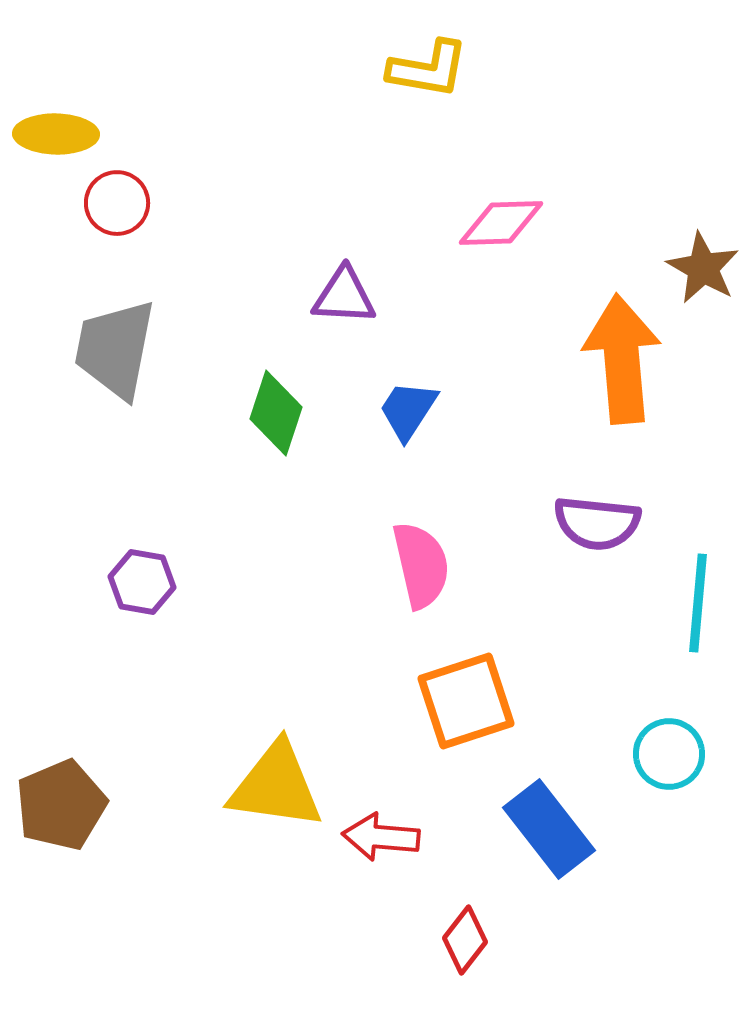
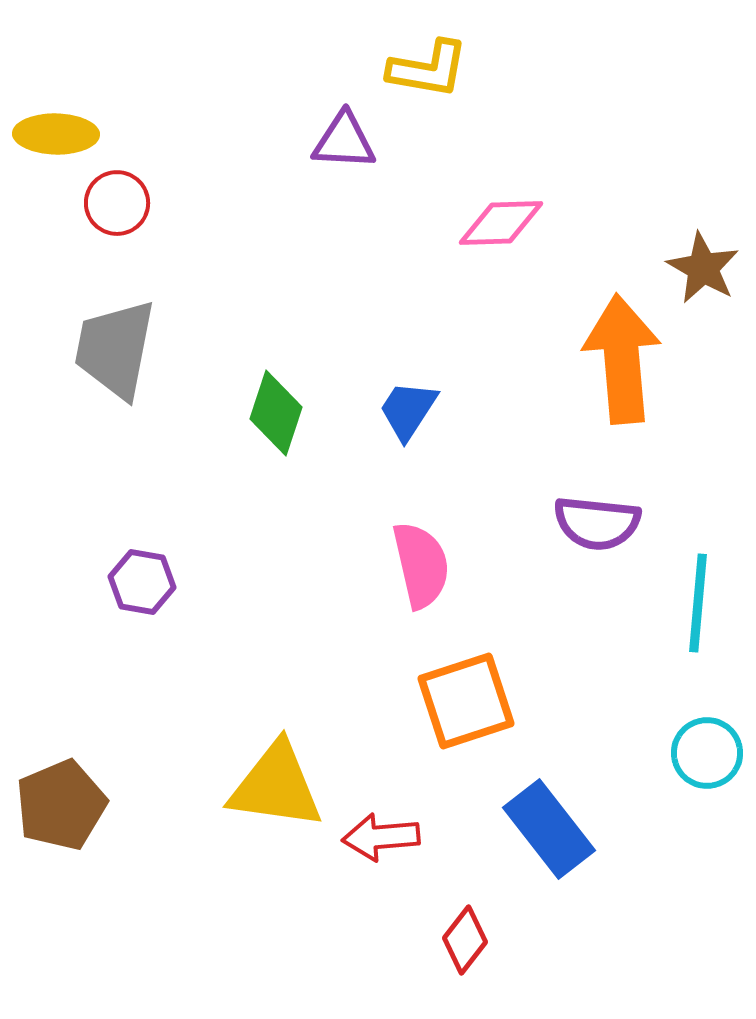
purple triangle: moved 155 px up
cyan circle: moved 38 px right, 1 px up
red arrow: rotated 10 degrees counterclockwise
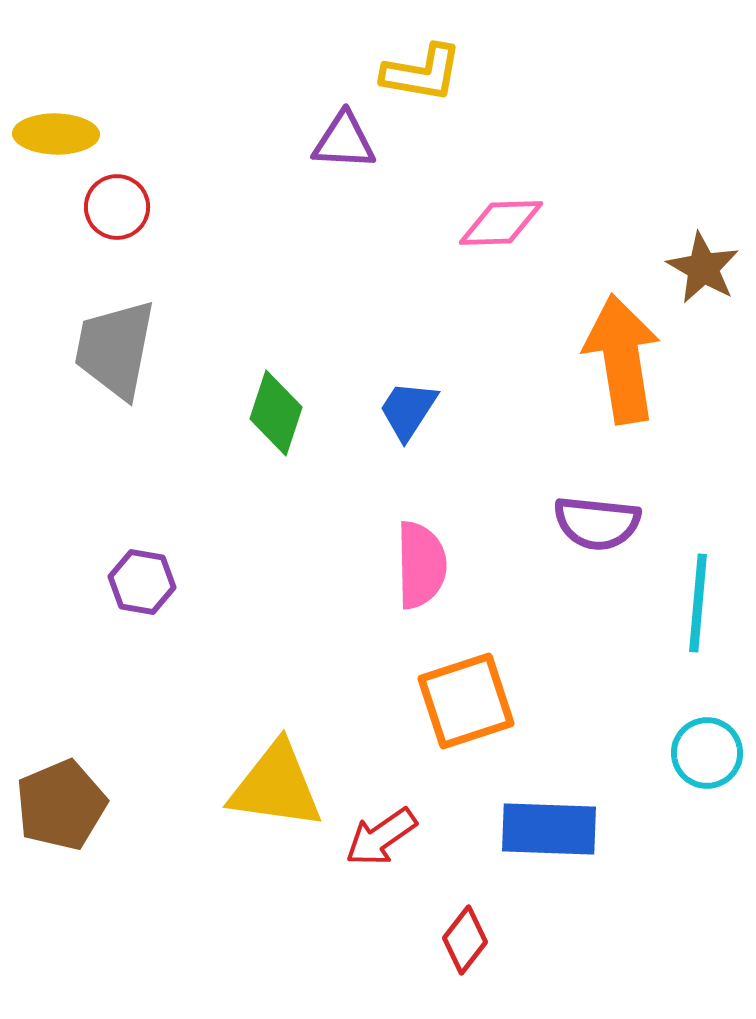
yellow L-shape: moved 6 px left, 4 px down
red circle: moved 4 px down
orange arrow: rotated 4 degrees counterclockwise
pink semicircle: rotated 12 degrees clockwise
blue rectangle: rotated 50 degrees counterclockwise
red arrow: rotated 30 degrees counterclockwise
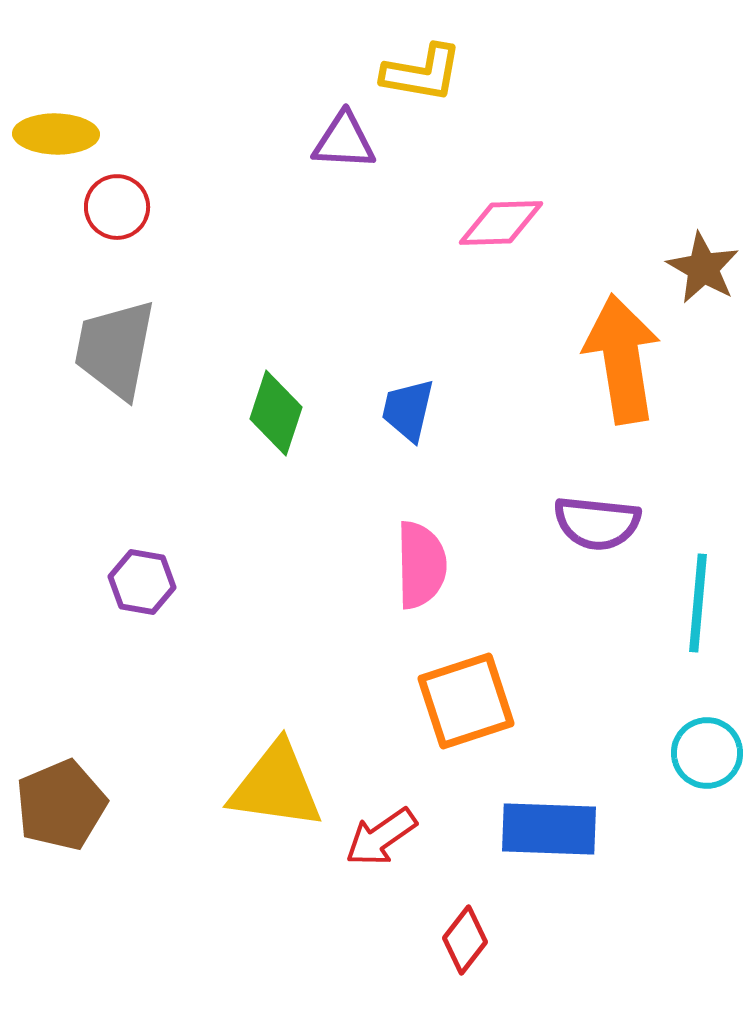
blue trapezoid: rotated 20 degrees counterclockwise
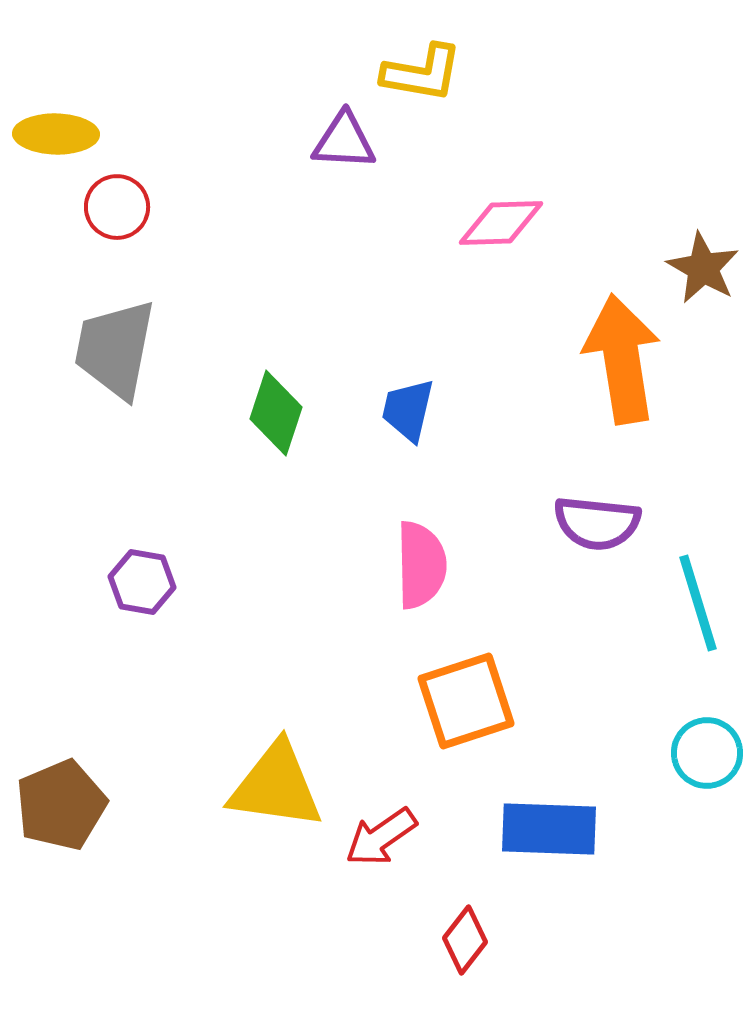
cyan line: rotated 22 degrees counterclockwise
